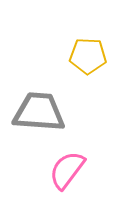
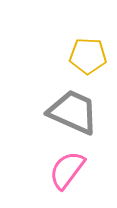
gray trapezoid: moved 34 px right; rotated 20 degrees clockwise
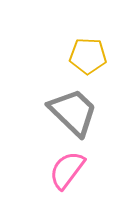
gray trapezoid: rotated 20 degrees clockwise
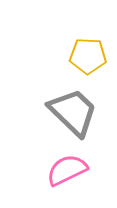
pink semicircle: rotated 27 degrees clockwise
